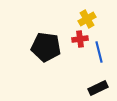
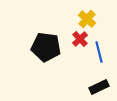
yellow cross: rotated 18 degrees counterclockwise
red cross: rotated 35 degrees counterclockwise
black rectangle: moved 1 px right, 1 px up
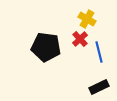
yellow cross: rotated 12 degrees counterclockwise
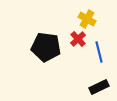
red cross: moved 2 px left
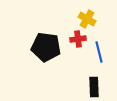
red cross: rotated 35 degrees clockwise
black rectangle: moved 5 px left; rotated 66 degrees counterclockwise
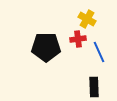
black pentagon: rotated 8 degrees counterclockwise
blue line: rotated 10 degrees counterclockwise
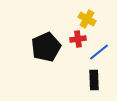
black pentagon: rotated 24 degrees counterclockwise
blue line: rotated 75 degrees clockwise
black rectangle: moved 7 px up
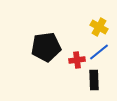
yellow cross: moved 12 px right, 8 px down
red cross: moved 1 px left, 21 px down
black pentagon: rotated 16 degrees clockwise
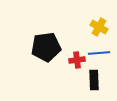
blue line: moved 1 px down; rotated 35 degrees clockwise
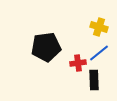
yellow cross: rotated 12 degrees counterclockwise
blue line: rotated 35 degrees counterclockwise
red cross: moved 1 px right, 3 px down
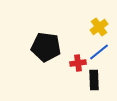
yellow cross: rotated 36 degrees clockwise
black pentagon: rotated 16 degrees clockwise
blue line: moved 1 px up
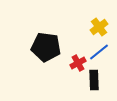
red cross: rotated 21 degrees counterclockwise
